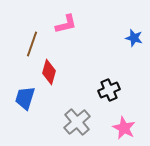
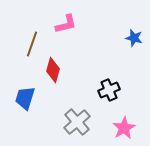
red diamond: moved 4 px right, 2 px up
pink star: rotated 15 degrees clockwise
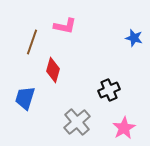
pink L-shape: moved 1 px left, 2 px down; rotated 25 degrees clockwise
brown line: moved 2 px up
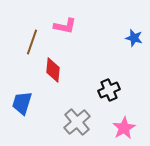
red diamond: rotated 10 degrees counterclockwise
blue trapezoid: moved 3 px left, 5 px down
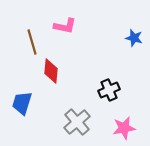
brown line: rotated 35 degrees counterclockwise
red diamond: moved 2 px left, 1 px down
pink star: rotated 20 degrees clockwise
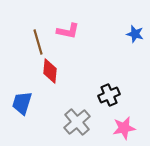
pink L-shape: moved 3 px right, 5 px down
blue star: moved 1 px right, 4 px up
brown line: moved 6 px right
red diamond: moved 1 px left
black cross: moved 5 px down
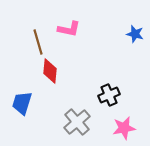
pink L-shape: moved 1 px right, 2 px up
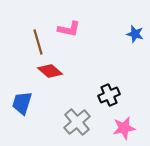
red diamond: rotated 55 degrees counterclockwise
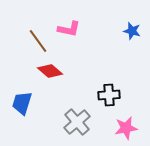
blue star: moved 3 px left, 3 px up
brown line: moved 1 px up; rotated 20 degrees counterclockwise
black cross: rotated 20 degrees clockwise
pink star: moved 2 px right
